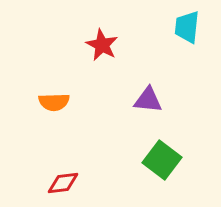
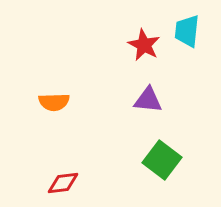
cyan trapezoid: moved 4 px down
red star: moved 42 px right
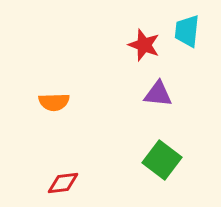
red star: rotated 8 degrees counterclockwise
purple triangle: moved 10 px right, 6 px up
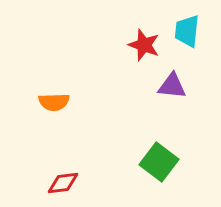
purple triangle: moved 14 px right, 8 px up
green square: moved 3 px left, 2 px down
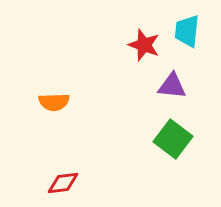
green square: moved 14 px right, 23 px up
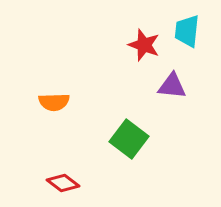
green square: moved 44 px left
red diamond: rotated 44 degrees clockwise
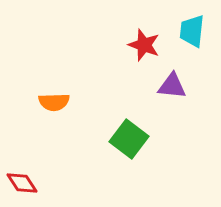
cyan trapezoid: moved 5 px right
red diamond: moved 41 px left; rotated 20 degrees clockwise
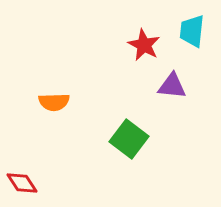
red star: rotated 8 degrees clockwise
